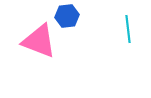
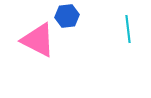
pink triangle: moved 1 px left, 1 px up; rotated 6 degrees clockwise
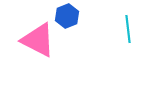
blue hexagon: rotated 15 degrees counterclockwise
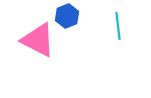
cyan line: moved 10 px left, 3 px up
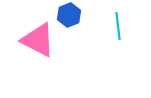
blue hexagon: moved 2 px right, 1 px up
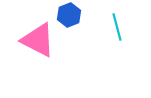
cyan line: moved 1 px left, 1 px down; rotated 8 degrees counterclockwise
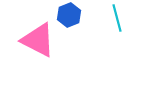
cyan line: moved 9 px up
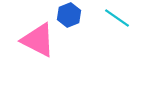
cyan line: rotated 40 degrees counterclockwise
